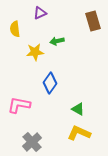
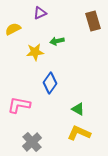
yellow semicircle: moved 2 px left; rotated 70 degrees clockwise
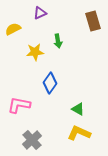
green arrow: moved 1 px right; rotated 88 degrees counterclockwise
gray cross: moved 2 px up
